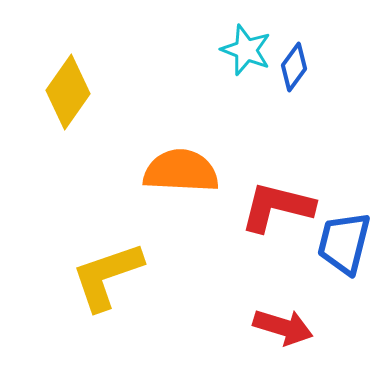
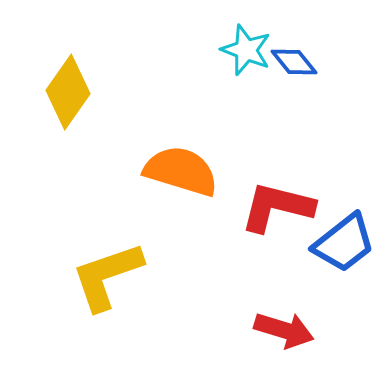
blue diamond: moved 5 px up; rotated 75 degrees counterclockwise
orange semicircle: rotated 14 degrees clockwise
blue trapezoid: rotated 142 degrees counterclockwise
red arrow: moved 1 px right, 3 px down
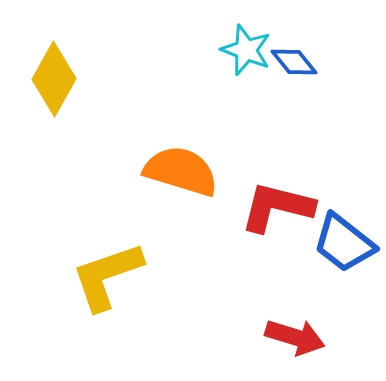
yellow diamond: moved 14 px left, 13 px up; rotated 6 degrees counterclockwise
blue trapezoid: rotated 76 degrees clockwise
red arrow: moved 11 px right, 7 px down
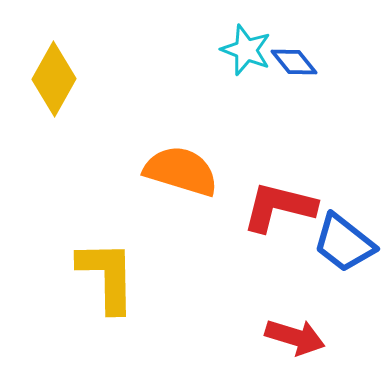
red L-shape: moved 2 px right
yellow L-shape: rotated 108 degrees clockwise
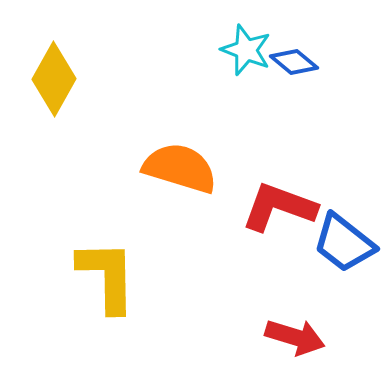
blue diamond: rotated 12 degrees counterclockwise
orange semicircle: moved 1 px left, 3 px up
red L-shape: rotated 6 degrees clockwise
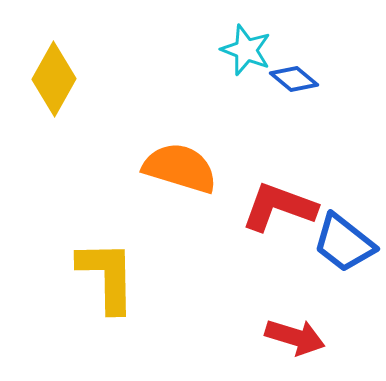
blue diamond: moved 17 px down
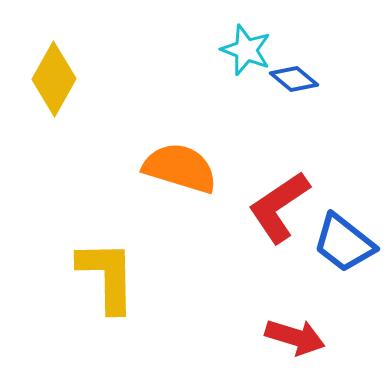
red L-shape: rotated 54 degrees counterclockwise
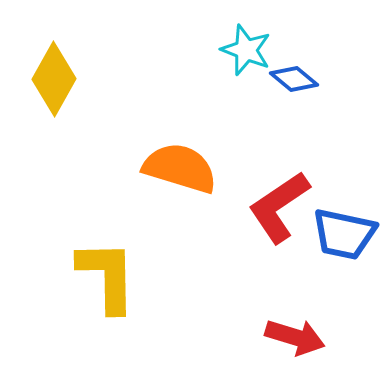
blue trapezoid: moved 9 px up; rotated 26 degrees counterclockwise
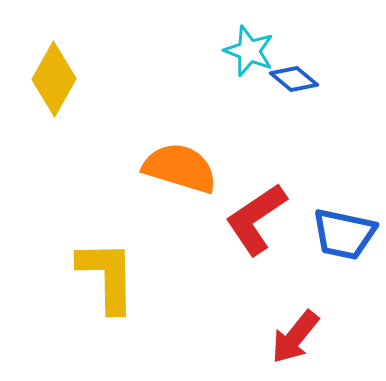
cyan star: moved 3 px right, 1 px down
red L-shape: moved 23 px left, 12 px down
red arrow: rotated 112 degrees clockwise
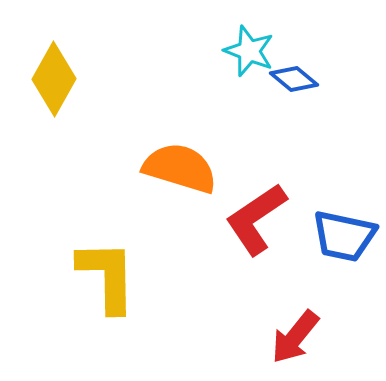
blue trapezoid: moved 2 px down
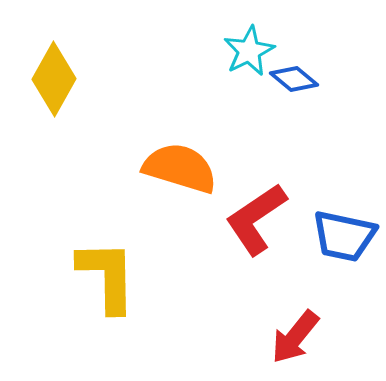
cyan star: rotated 24 degrees clockwise
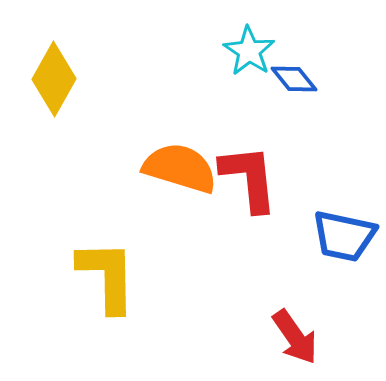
cyan star: rotated 12 degrees counterclockwise
blue diamond: rotated 12 degrees clockwise
red L-shape: moved 7 px left, 41 px up; rotated 118 degrees clockwise
red arrow: rotated 74 degrees counterclockwise
